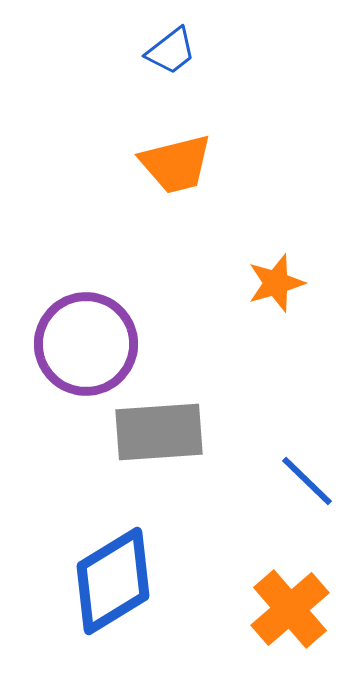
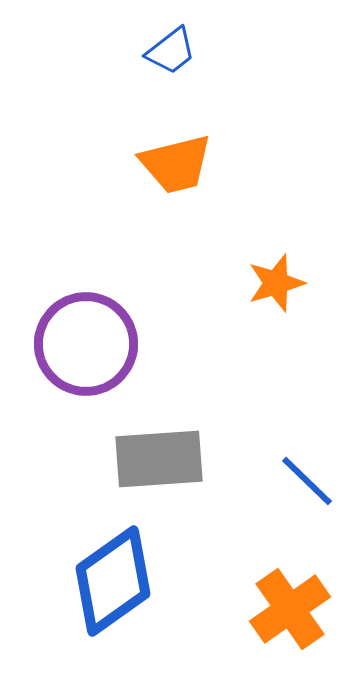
gray rectangle: moved 27 px down
blue diamond: rotated 4 degrees counterclockwise
orange cross: rotated 6 degrees clockwise
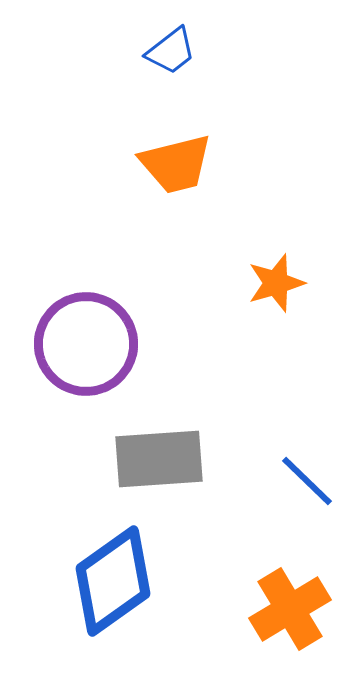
orange cross: rotated 4 degrees clockwise
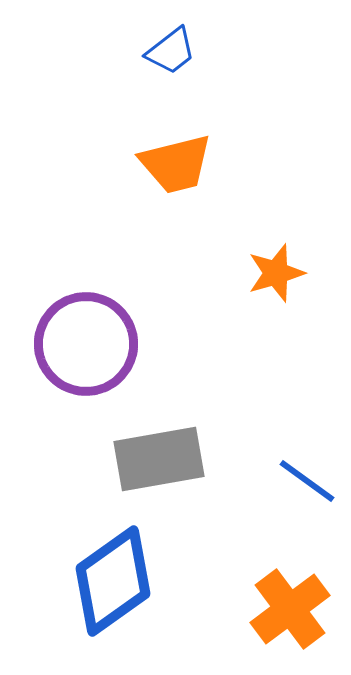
orange star: moved 10 px up
gray rectangle: rotated 6 degrees counterclockwise
blue line: rotated 8 degrees counterclockwise
orange cross: rotated 6 degrees counterclockwise
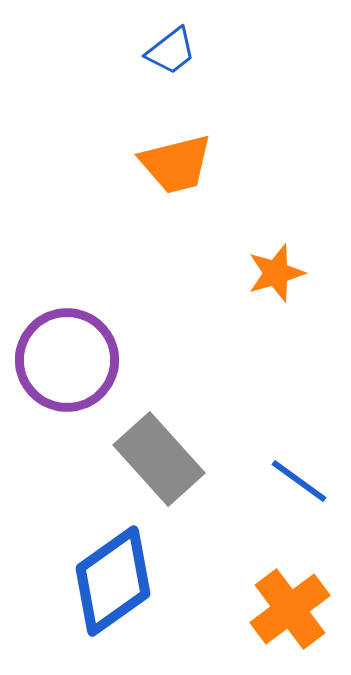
purple circle: moved 19 px left, 16 px down
gray rectangle: rotated 58 degrees clockwise
blue line: moved 8 px left
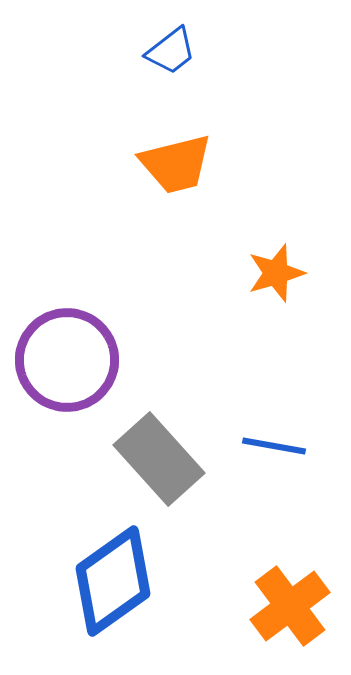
blue line: moved 25 px left, 35 px up; rotated 26 degrees counterclockwise
orange cross: moved 3 px up
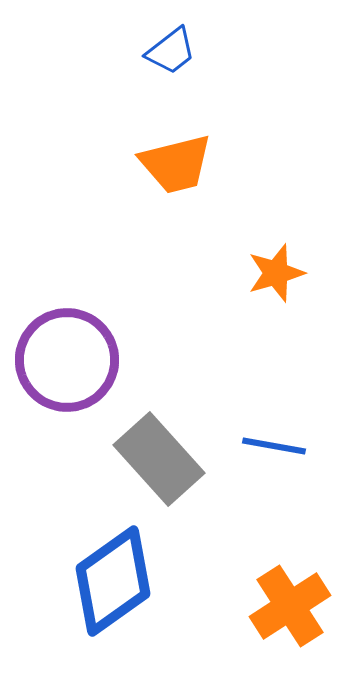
orange cross: rotated 4 degrees clockwise
